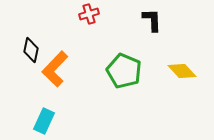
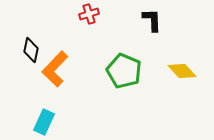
cyan rectangle: moved 1 px down
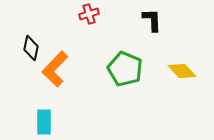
black diamond: moved 2 px up
green pentagon: moved 1 px right, 2 px up
cyan rectangle: rotated 25 degrees counterclockwise
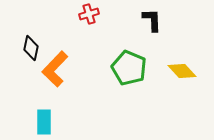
green pentagon: moved 4 px right, 1 px up
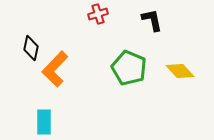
red cross: moved 9 px right
black L-shape: rotated 10 degrees counterclockwise
yellow diamond: moved 2 px left
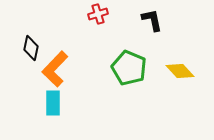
cyan rectangle: moved 9 px right, 19 px up
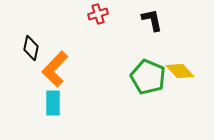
green pentagon: moved 19 px right, 9 px down
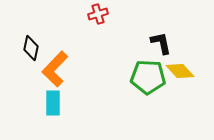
black L-shape: moved 9 px right, 23 px down
green pentagon: rotated 20 degrees counterclockwise
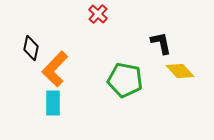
red cross: rotated 30 degrees counterclockwise
green pentagon: moved 23 px left, 3 px down; rotated 8 degrees clockwise
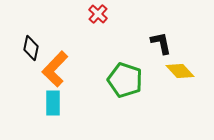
green pentagon: rotated 8 degrees clockwise
